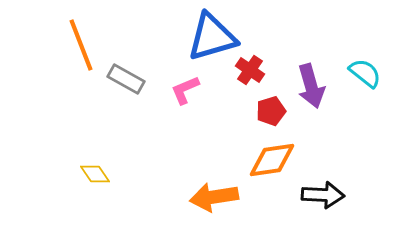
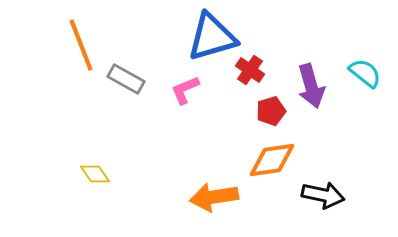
black arrow: rotated 9 degrees clockwise
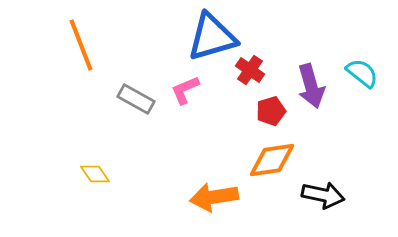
cyan semicircle: moved 3 px left
gray rectangle: moved 10 px right, 20 px down
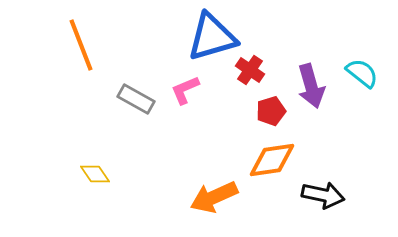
orange arrow: rotated 15 degrees counterclockwise
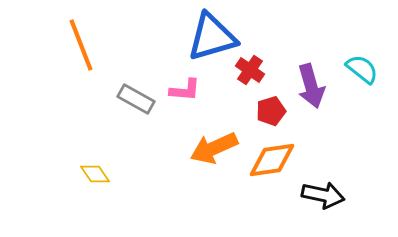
cyan semicircle: moved 4 px up
pink L-shape: rotated 152 degrees counterclockwise
orange arrow: moved 49 px up
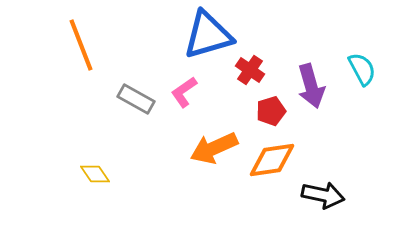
blue triangle: moved 4 px left, 2 px up
cyan semicircle: rotated 24 degrees clockwise
pink L-shape: moved 1 px left, 2 px down; rotated 140 degrees clockwise
